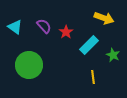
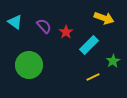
cyan triangle: moved 5 px up
green star: moved 6 px down; rotated 16 degrees clockwise
yellow line: rotated 72 degrees clockwise
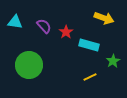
cyan triangle: rotated 28 degrees counterclockwise
cyan rectangle: rotated 60 degrees clockwise
yellow line: moved 3 px left
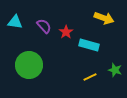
green star: moved 2 px right, 9 px down; rotated 24 degrees counterclockwise
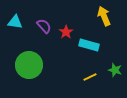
yellow arrow: moved 2 px up; rotated 132 degrees counterclockwise
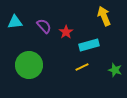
cyan triangle: rotated 14 degrees counterclockwise
cyan rectangle: rotated 30 degrees counterclockwise
yellow line: moved 8 px left, 10 px up
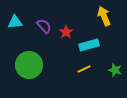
yellow line: moved 2 px right, 2 px down
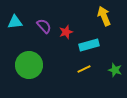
red star: rotated 16 degrees clockwise
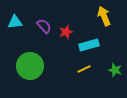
green circle: moved 1 px right, 1 px down
